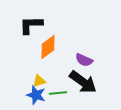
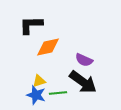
orange diamond: rotated 25 degrees clockwise
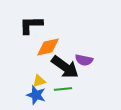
purple semicircle: rotated 12 degrees counterclockwise
black arrow: moved 18 px left, 15 px up
green line: moved 5 px right, 4 px up
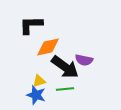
green line: moved 2 px right
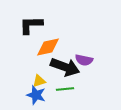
black arrow: rotated 16 degrees counterclockwise
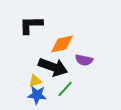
orange diamond: moved 14 px right, 3 px up
black arrow: moved 12 px left
yellow triangle: moved 4 px left
green line: rotated 42 degrees counterclockwise
blue star: moved 1 px right; rotated 12 degrees counterclockwise
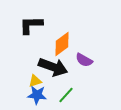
orange diamond: rotated 25 degrees counterclockwise
purple semicircle: rotated 18 degrees clockwise
green line: moved 1 px right, 6 px down
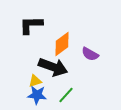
purple semicircle: moved 6 px right, 6 px up
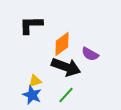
black arrow: moved 13 px right
blue star: moved 5 px left; rotated 18 degrees clockwise
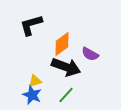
black L-shape: rotated 15 degrees counterclockwise
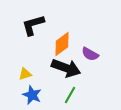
black L-shape: moved 2 px right
black arrow: moved 1 px down
yellow triangle: moved 10 px left, 7 px up
green line: moved 4 px right; rotated 12 degrees counterclockwise
